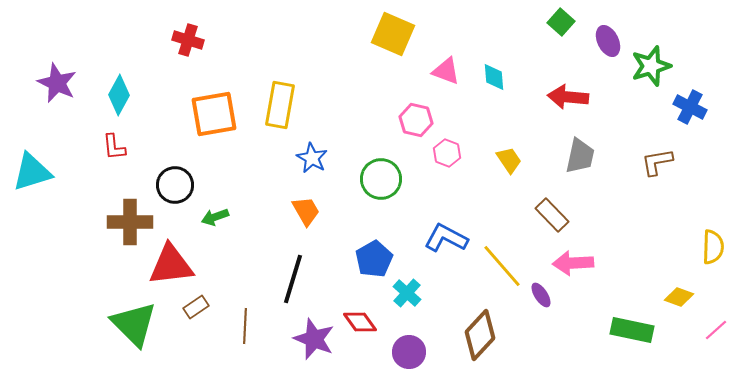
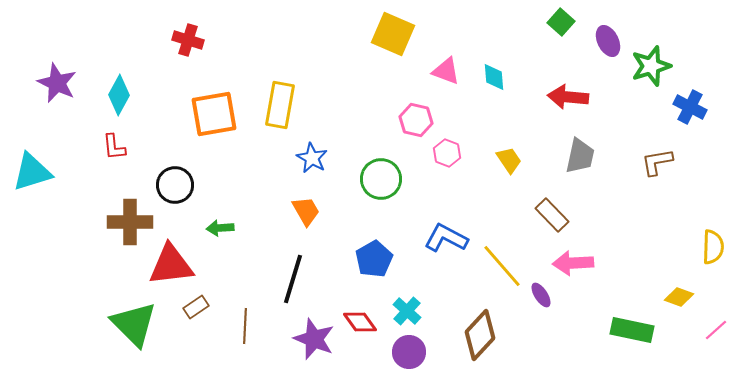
green arrow at (215, 217): moved 5 px right, 11 px down; rotated 16 degrees clockwise
cyan cross at (407, 293): moved 18 px down
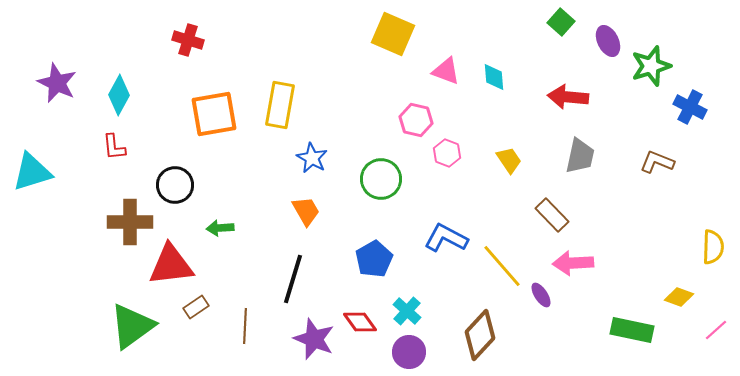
brown L-shape at (657, 162): rotated 32 degrees clockwise
green triangle at (134, 324): moved 2 px left, 2 px down; rotated 39 degrees clockwise
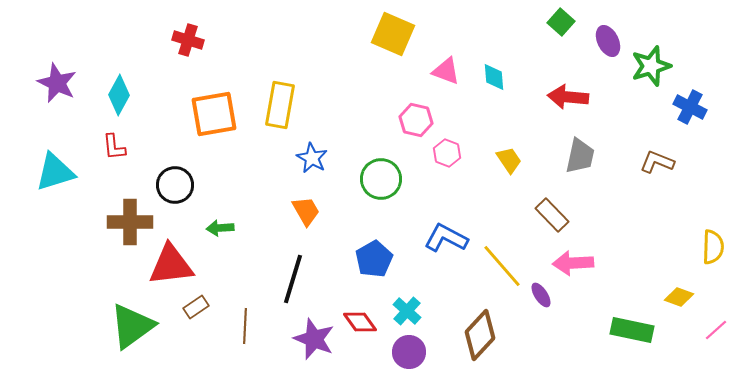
cyan triangle at (32, 172): moved 23 px right
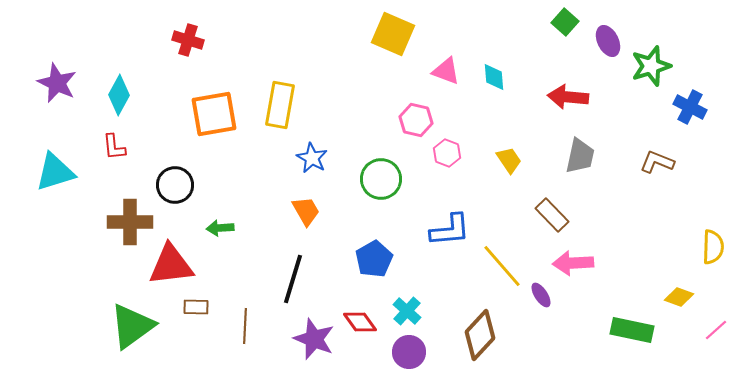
green square at (561, 22): moved 4 px right
blue L-shape at (446, 238): moved 4 px right, 8 px up; rotated 147 degrees clockwise
brown rectangle at (196, 307): rotated 35 degrees clockwise
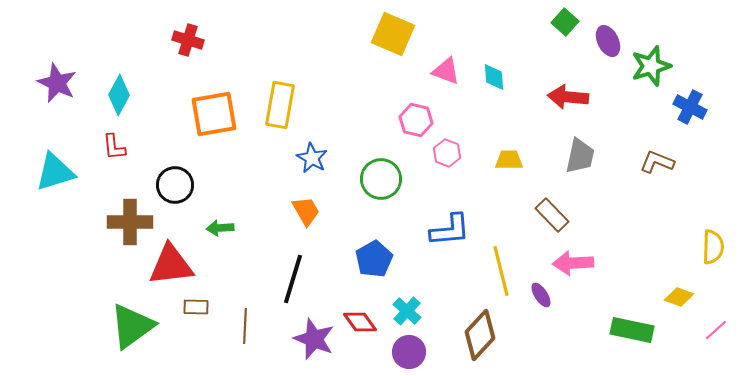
yellow trapezoid at (509, 160): rotated 56 degrees counterclockwise
yellow line at (502, 266): moved 1 px left, 5 px down; rotated 27 degrees clockwise
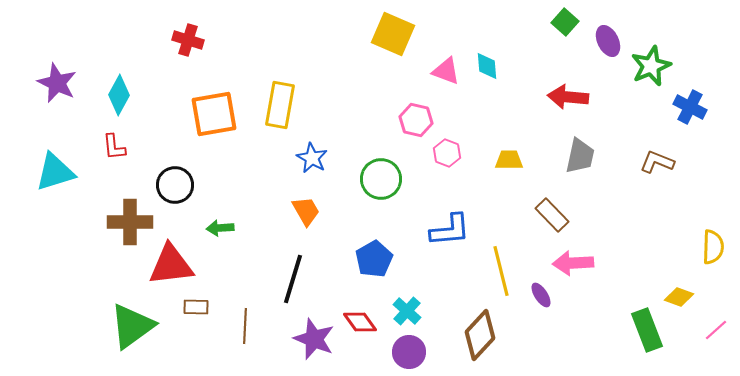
green star at (651, 66): rotated 6 degrees counterclockwise
cyan diamond at (494, 77): moved 7 px left, 11 px up
green rectangle at (632, 330): moved 15 px right; rotated 57 degrees clockwise
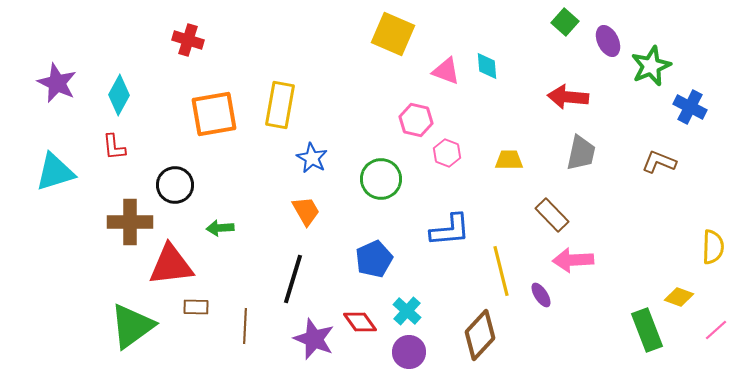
gray trapezoid at (580, 156): moved 1 px right, 3 px up
brown L-shape at (657, 162): moved 2 px right
blue pentagon at (374, 259): rotated 6 degrees clockwise
pink arrow at (573, 263): moved 3 px up
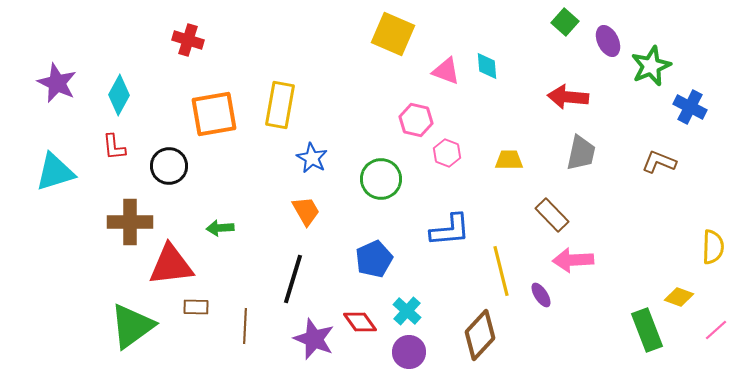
black circle at (175, 185): moved 6 px left, 19 px up
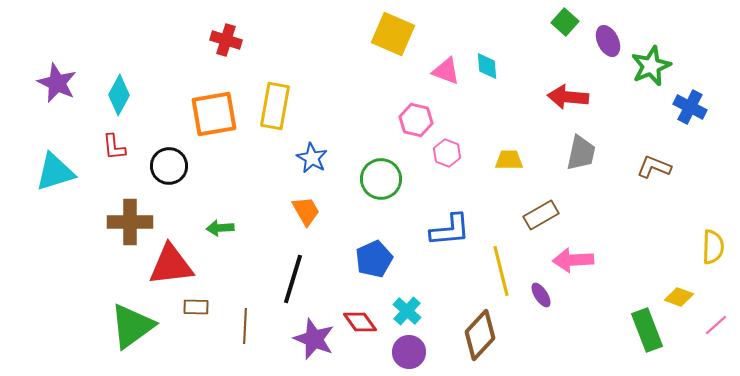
red cross at (188, 40): moved 38 px right
yellow rectangle at (280, 105): moved 5 px left, 1 px down
brown L-shape at (659, 162): moved 5 px left, 5 px down
brown rectangle at (552, 215): moved 11 px left; rotated 76 degrees counterclockwise
pink line at (716, 330): moved 5 px up
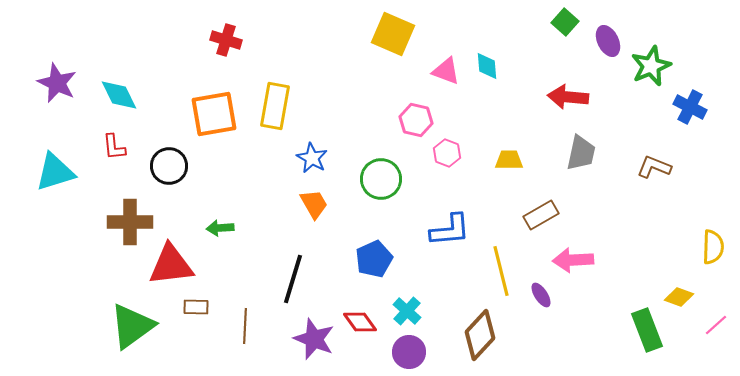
cyan diamond at (119, 95): rotated 54 degrees counterclockwise
orange trapezoid at (306, 211): moved 8 px right, 7 px up
